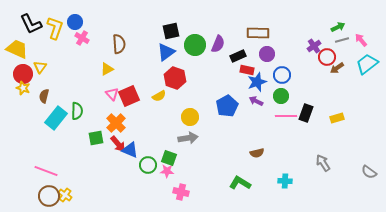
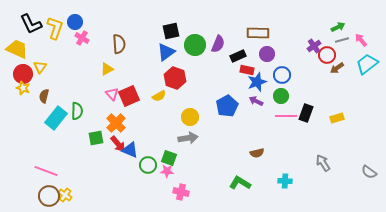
red circle at (327, 57): moved 2 px up
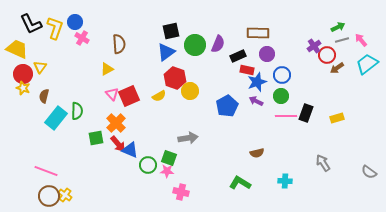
yellow circle at (190, 117): moved 26 px up
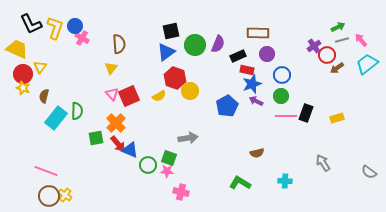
blue circle at (75, 22): moved 4 px down
yellow triangle at (107, 69): moved 4 px right, 1 px up; rotated 24 degrees counterclockwise
blue star at (257, 82): moved 5 px left, 2 px down
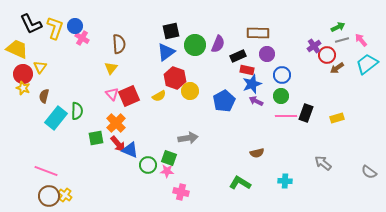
blue pentagon at (227, 106): moved 3 px left, 5 px up
gray arrow at (323, 163): rotated 18 degrees counterclockwise
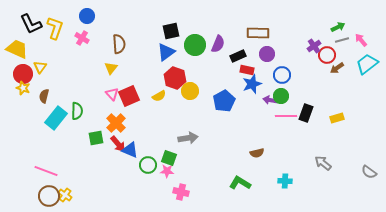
blue circle at (75, 26): moved 12 px right, 10 px up
purple arrow at (256, 101): moved 14 px right, 1 px up; rotated 16 degrees counterclockwise
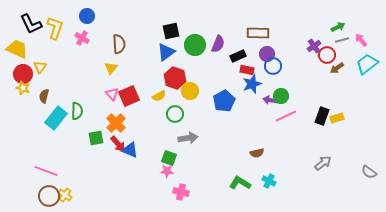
blue circle at (282, 75): moved 9 px left, 9 px up
black rectangle at (306, 113): moved 16 px right, 3 px down
pink line at (286, 116): rotated 25 degrees counterclockwise
gray arrow at (323, 163): rotated 102 degrees clockwise
green circle at (148, 165): moved 27 px right, 51 px up
cyan cross at (285, 181): moved 16 px left; rotated 24 degrees clockwise
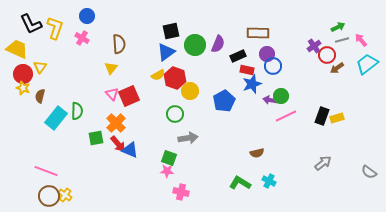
brown semicircle at (44, 96): moved 4 px left
yellow semicircle at (159, 96): moved 1 px left, 21 px up
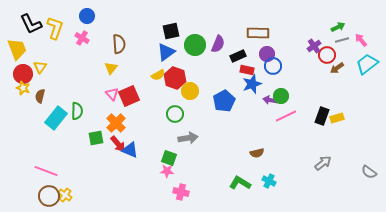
yellow trapezoid at (17, 49): rotated 45 degrees clockwise
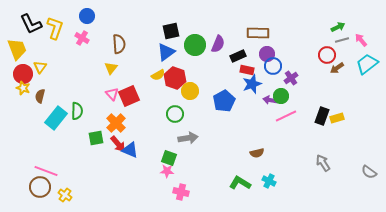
purple cross at (314, 46): moved 23 px left, 32 px down
gray arrow at (323, 163): rotated 84 degrees counterclockwise
brown circle at (49, 196): moved 9 px left, 9 px up
